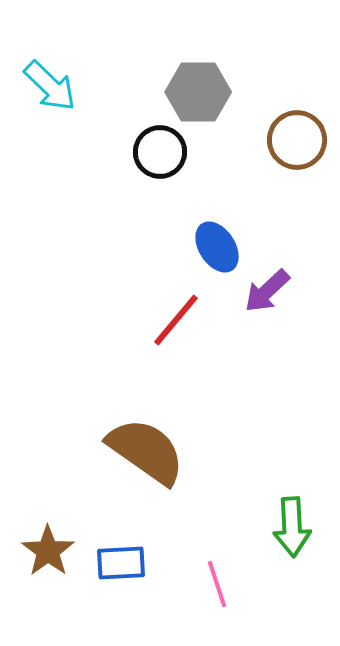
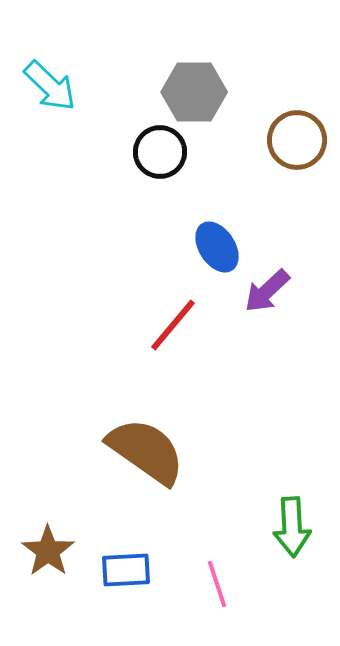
gray hexagon: moved 4 px left
red line: moved 3 px left, 5 px down
blue rectangle: moved 5 px right, 7 px down
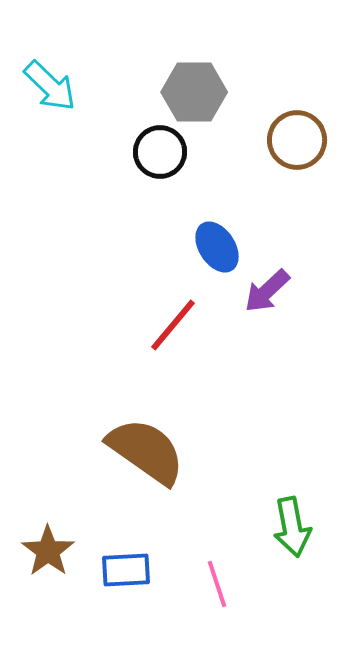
green arrow: rotated 8 degrees counterclockwise
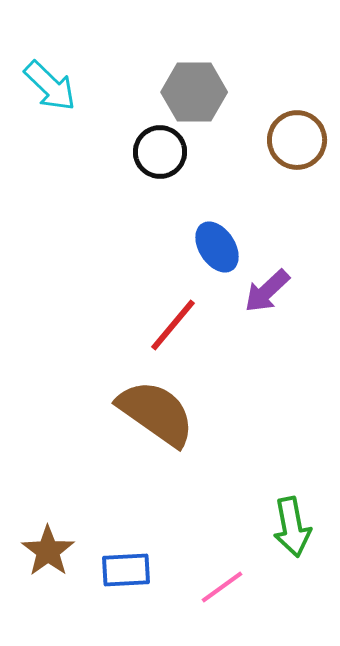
brown semicircle: moved 10 px right, 38 px up
pink line: moved 5 px right, 3 px down; rotated 72 degrees clockwise
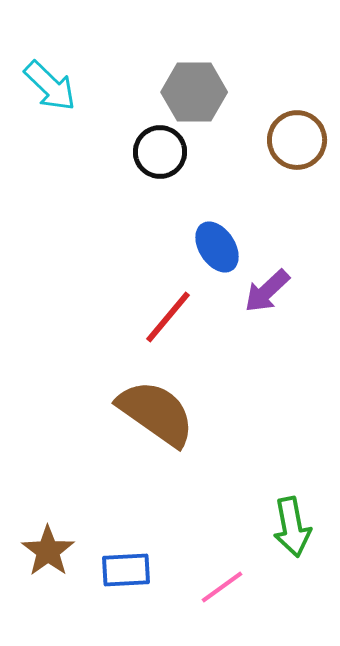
red line: moved 5 px left, 8 px up
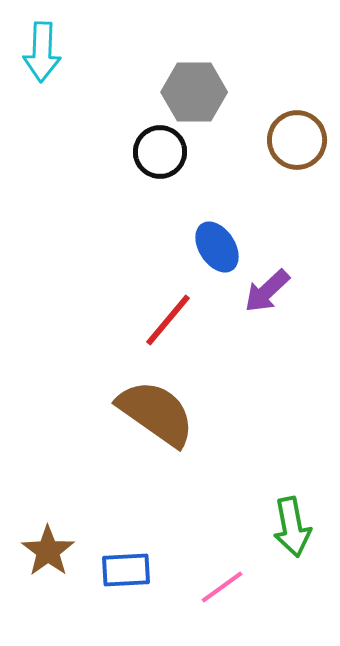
cyan arrow: moved 8 px left, 34 px up; rotated 48 degrees clockwise
red line: moved 3 px down
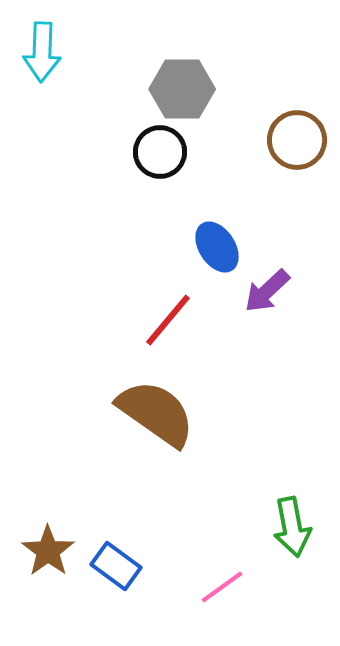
gray hexagon: moved 12 px left, 3 px up
blue rectangle: moved 10 px left, 4 px up; rotated 39 degrees clockwise
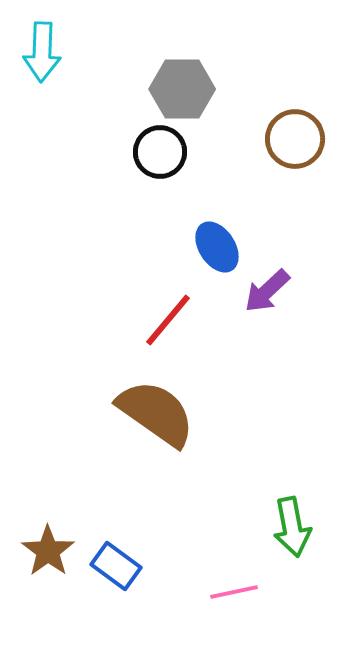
brown circle: moved 2 px left, 1 px up
pink line: moved 12 px right, 5 px down; rotated 24 degrees clockwise
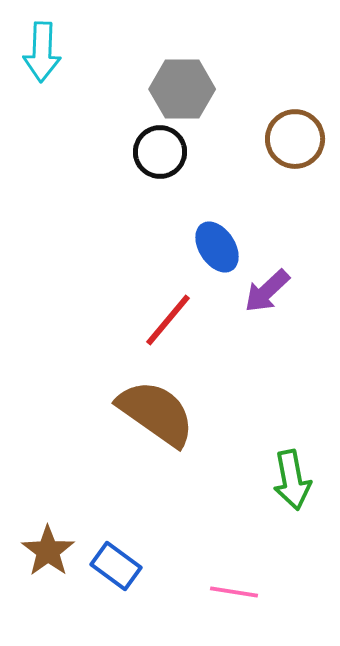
green arrow: moved 47 px up
pink line: rotated 21 degrees clockwise
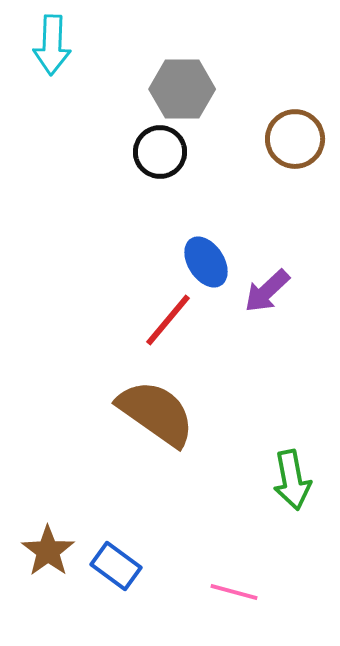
cyan arrow: moved 10 px right, 7 px up
blue ellipse: moved 11 px left, 15 px down
pink line: rotated 6 degrees clockwise
